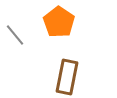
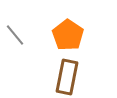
orange pentagon: moved 9 px right, 13 px down
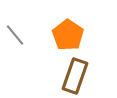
brown rectangle: moved 8 px right, 1 px up; rotated 8 degrees clockwise
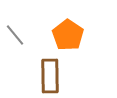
brown rectangle: moved 25 px left; rotated 20 degrees counterclockwise
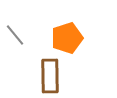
orange pentagon: moved 1 px left, 3 px down; rotated 20 degrees clockwise
